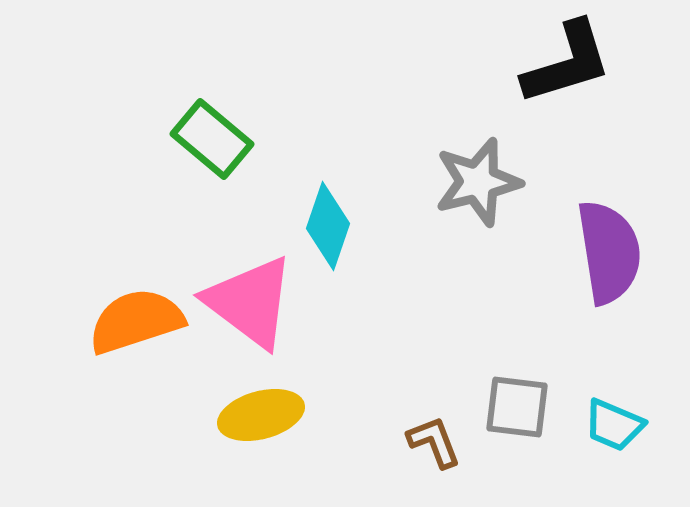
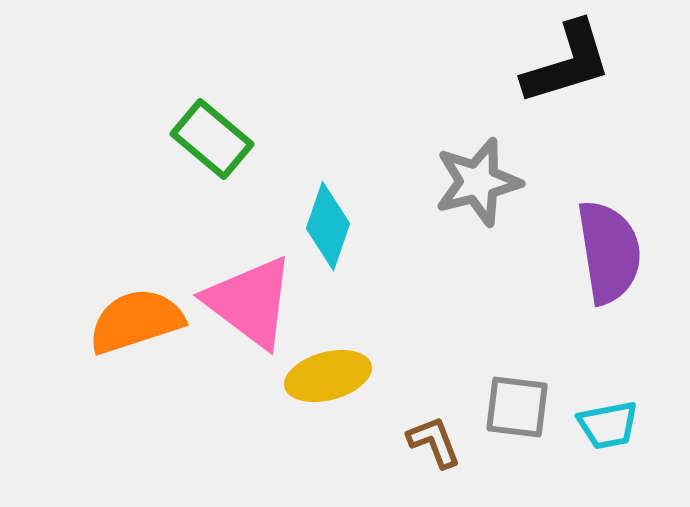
yellow ellipse: moved 67 px right, 39 px up
cyan trapezoid: moved 6 px left; rotated 34 degrees counterclockwise
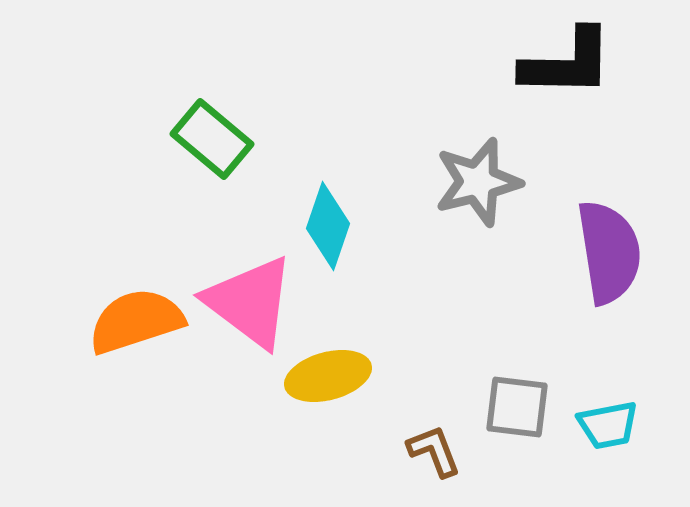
black L-shape: rotated 18 degrees clockwise
brown L-shape: moved 9 px down
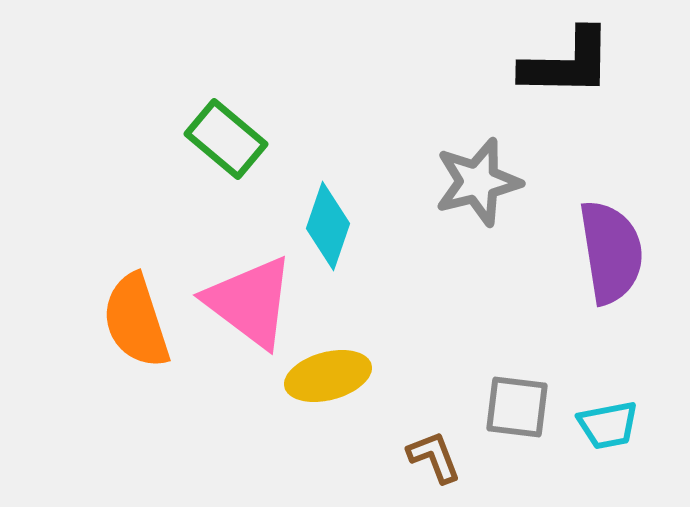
green rectangle: moved 14 px right
purple semicircle: moved 2 px right
orange semicircle: rotated 90 degrees counterclockwise
brown L-shape: moved 6 px down
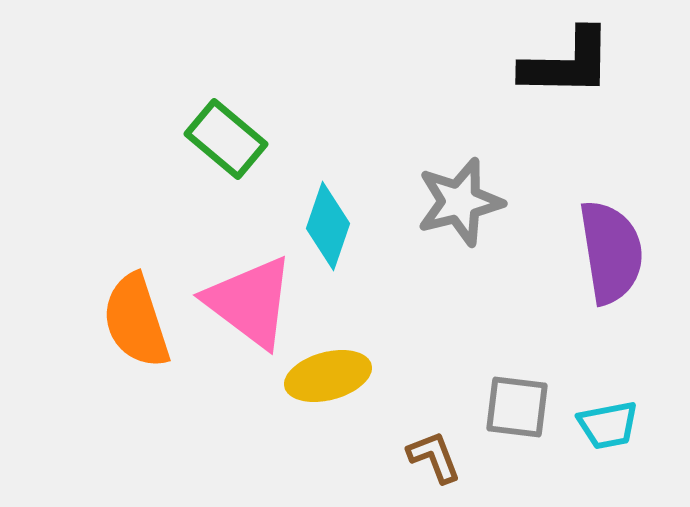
gray star: moved 18 px left, 20 px down
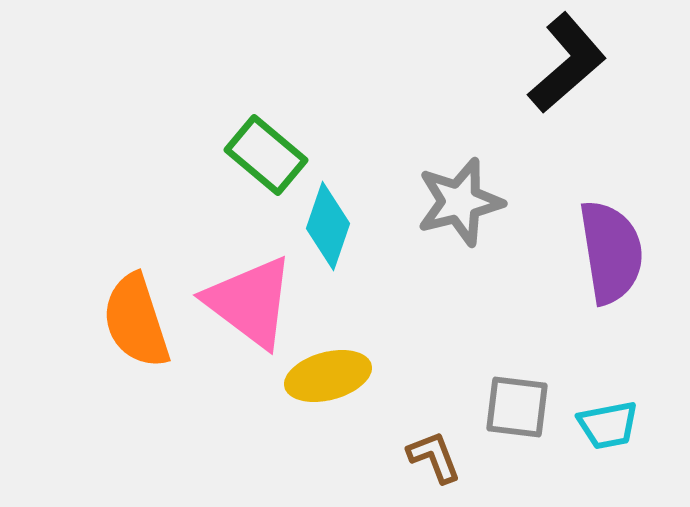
black L-shape: rotated 42 degrees counterclockwise
green rectangle: moved 40 px right, 16 px down
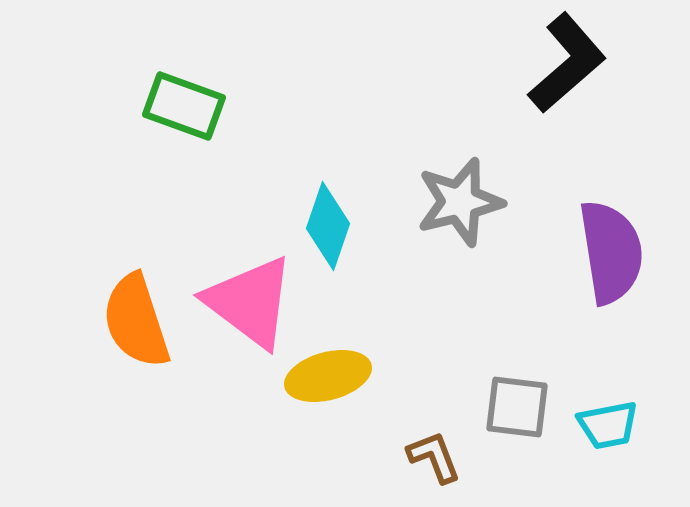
green rectangle: moved 82 px left, 49 px up; rotated 20 degrees counterclockwise
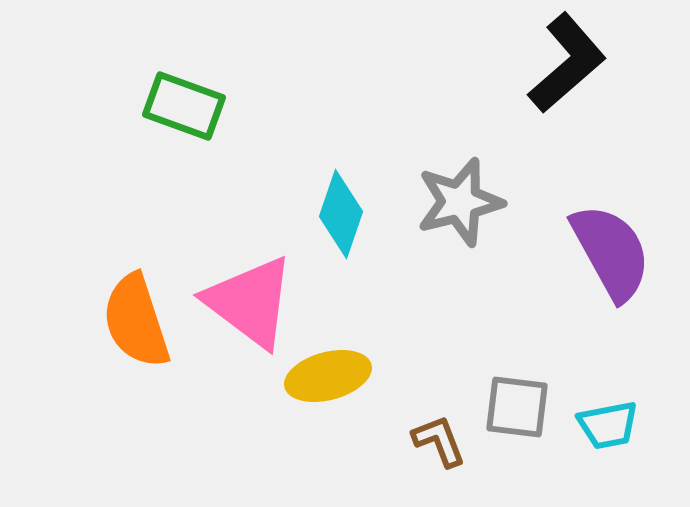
cyan diamond: moved 13 px right, 12 px up
purple semicircle: rotated 20 degrees counterclockwise
brown L-shape: moved 5 px right, 16 px up
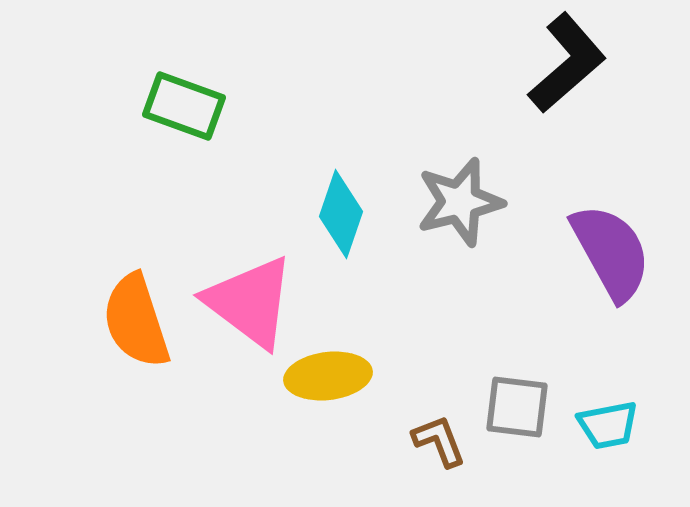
yellow ellipse: rotated 8 degrees clockwise
